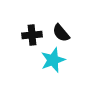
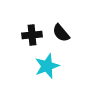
cyan star: moved 6 px left, 6 px down
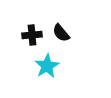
cyan star: rotated 10 degrees counterclockwise
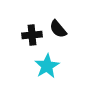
black semicircle: moved 3 px left, 4 px up
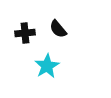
black cross: moved 7 px left, 2 px up
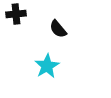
black cross: moved 9 px left, 19 px up
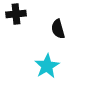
black semicircle: rotated 24 degrees clockwise
